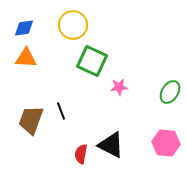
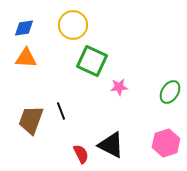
pink hexagon: rotated 24 degrees counterclockwise
red semicircle: rotated 144 degrees clockwise
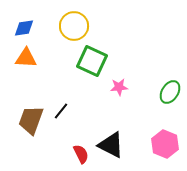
yellow circle: moved 1 px right, 1 px down
black line: rotated 60 degrees clockwise
pink hexagon: moved 1 px left, 1 px down; rotated 20 degrees counterclockwise
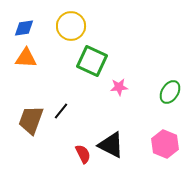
yellow circle: moved 3 px left
red semicircle: moved 2 px right
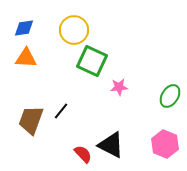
yellow circle: moved 3 px right, 4 px down
green ellipse: moved 4 px down
red semicircle: rotated 18 degrees counterclockwise
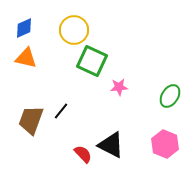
blue diamond: rotated 15 degrees counterclockwise
orange triangle: rotated 10 degrees clockwise
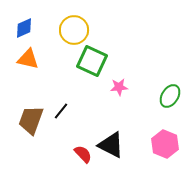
orange triangle: moved 2 px right, 1 px down
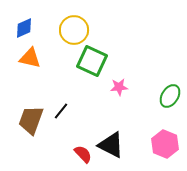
orange triangle: moved 2 px right, 1 px up
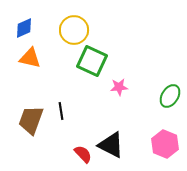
black line: rotated 48 degrees counterclockwise
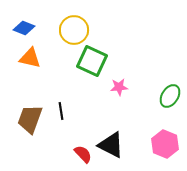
blue diamond: rotated 45 degrees clockwise
brown trapezoid: moved 1 px left, 1 px up
